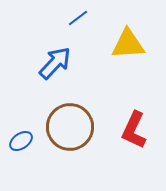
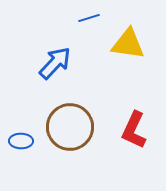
blue line: moved 11 px right; rotated 20 degrees clockwise
yellow triangle: rotated 12 degrees clockwise
blue ellipse: rotated 35 degrees clockwise
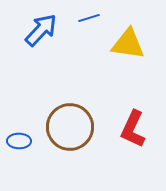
blue arrow: moved 14 px left, 33 px up
red L-shape: moved 1 px left, 1 px up
blue ellipse: moved 2 px left
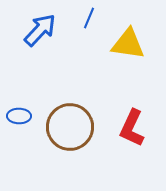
blue line: rotated 50 degrees counterclockwise
blue arrow: moved 1 px left
red L-shape: moved 1 px left, 1 px up
blue ellipse: moved 25 px up
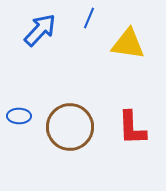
red L-shape: rotated 27 degrees counterclockwise
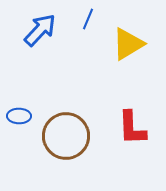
blue line: moved 1 px left, 1 px down
yellow triangle: rotated 39 degrees counterclockwise
brown circle: moved 4 px left, 9 px down
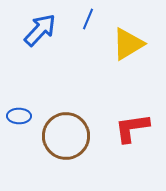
red L-shape: rotated 84 degrees clockwise
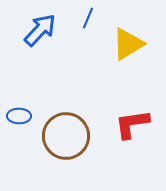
blue line: moved 1 px up
red L-shape: moved 4 px up
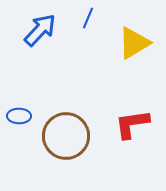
yellow triangle: moved 6 px right, 1 px up
